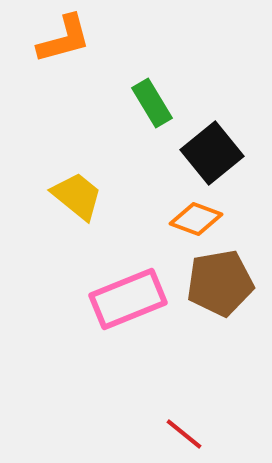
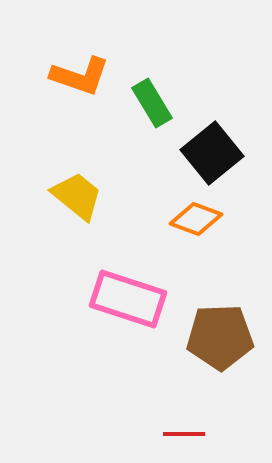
orange L-shape: moved 16 px right, 37 px down; rotated 34 degrees clockwise
brown pentagon: moved 54 px down; rotated 8 degrees clockwise
pink rectangle: rotated 40 degrees clockwise
red line: rotated 39 degrees counterclockwise
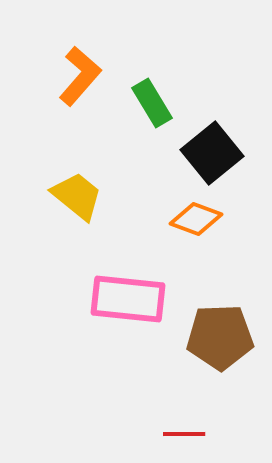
orange L-shape: rotated 68 degrees counterclockwise
pink rectangle: rotated 12 degrees counterclockwise
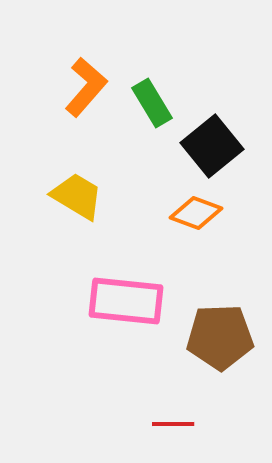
orange L-shape: moved 6 px right, 11 px down
black square: moved 7 px up
yellow trapezoid: rotated 8 degrees counterclockwise
orange diamond: moved 6 px up
pink rectangle: moved 2 px left, 2 px down
red line: moved 11 px left, 10 px up
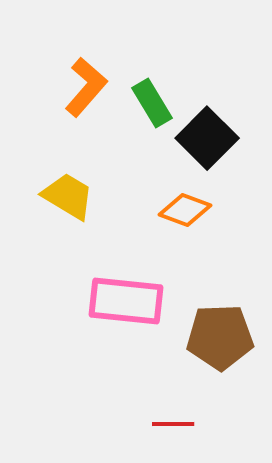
black square: moved 5 px left, 8 px up; rotated 6 degrees counterclockwise
yellow trapezoid: moved 9 px left
orange diamond: moved 11 px left, 3 px up
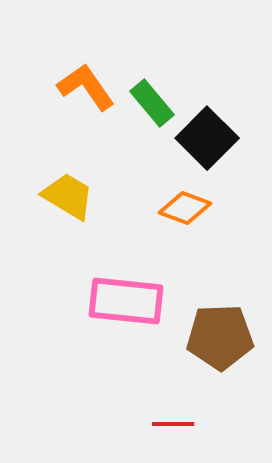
orange L-shape: rotated 76 degrees counterclockwise
green rectangle: rotated 9 degrees counterclockwise
orange diamond: moved 2 px up
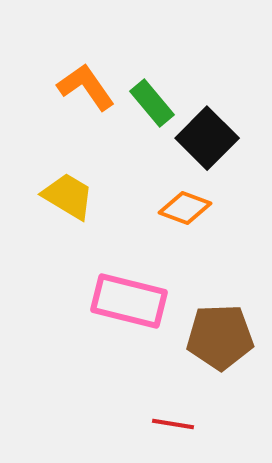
pink rectangle: moved 3 px right; rotated 8 degrees clockwise
red line: rotated 9 degrees clockwise
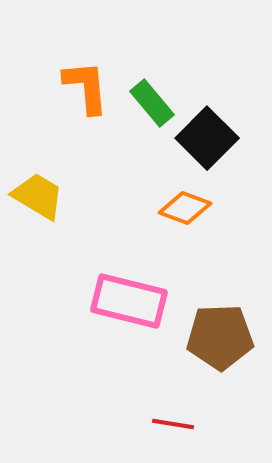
orange L-shape: rotated 30 degrees clockwise
yellow trapezoid: moved 30 px left
